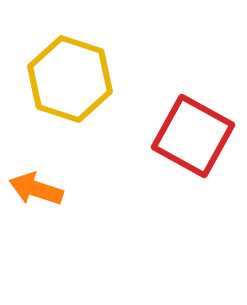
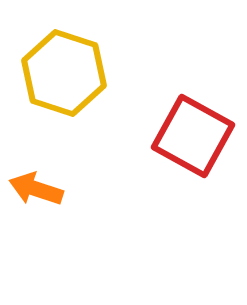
yellow hexagon: moved 6 px left, 6 px up
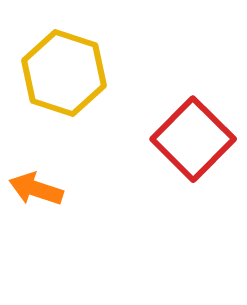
red square: moved 3 px down; rotated 16 degrees clockwise
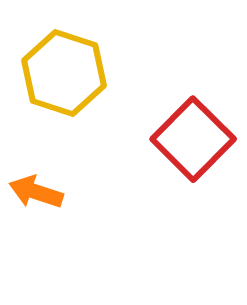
orange arrow: moved 3 px down
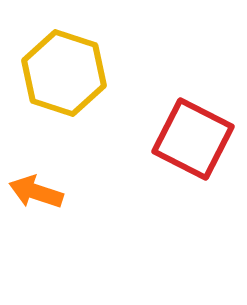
red square: rotated 18 degrees counterclockwise
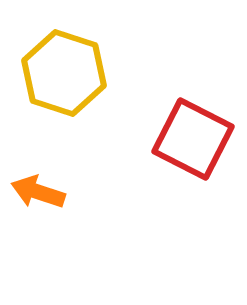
orange arrow: moved 2 px right
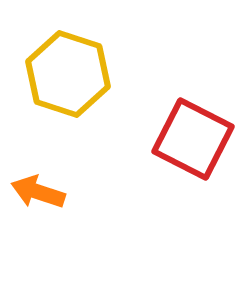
yellow hexagon: moved 4 px right, 1 px down
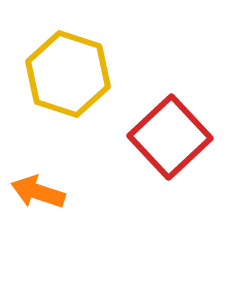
red square: moved 23 px left, 2 px up; rotated 20 degrees clockwise
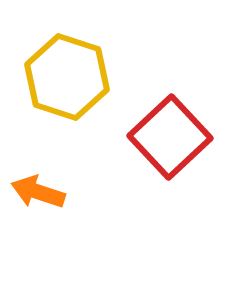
yellow hexagon: moved 1 px left, 3 px down
